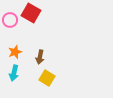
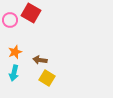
brown arrow: moved 3 px down; rotated 88 degrees clockwise
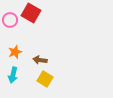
cyan arrow: moved 1 px left, 2 px down
yellow square: moved 2 px left, 1 px down
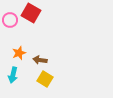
orange star: moved 4 px right, 1 px down
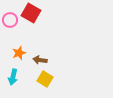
cyan arrow: moved 2 px down
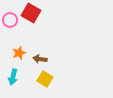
brown arrow: moved 1 px up
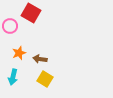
pink circle: moved 6 px down
